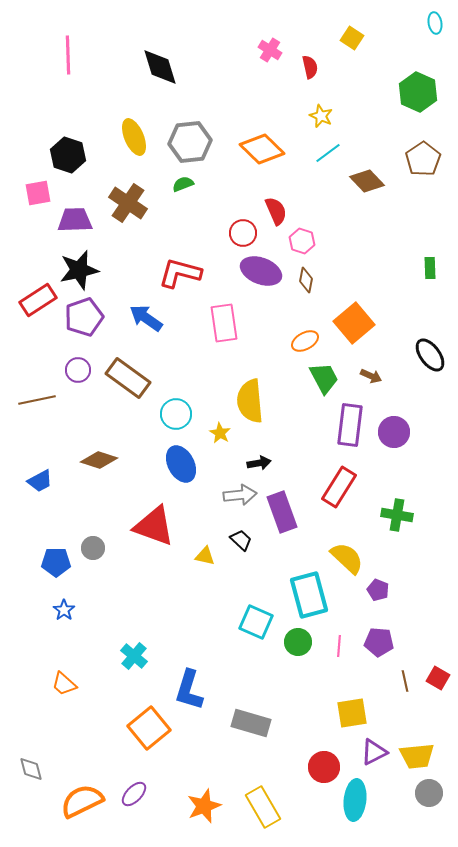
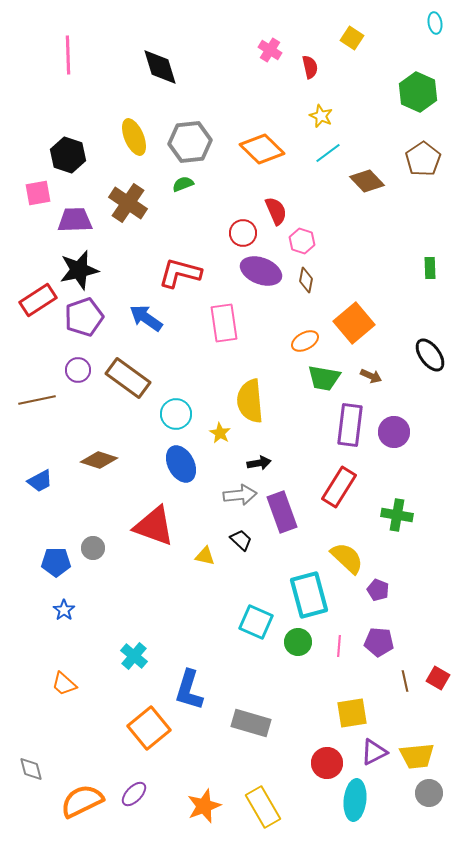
green trapezoid at (324, 378): rotated 128 degrees clockwise
red circle at (324, 767): moved 3 px right, 4 px up
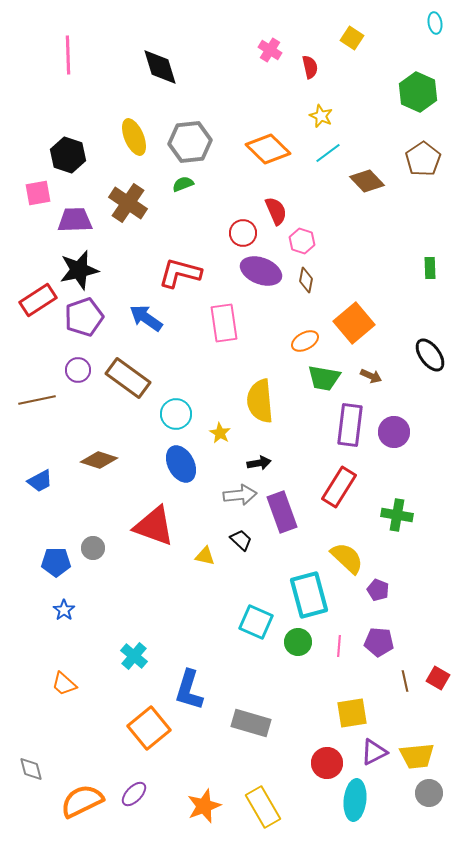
orange diamond at (262, 149): moved 6 px right
yellow semicircle at (250, 401): moved 10 px right
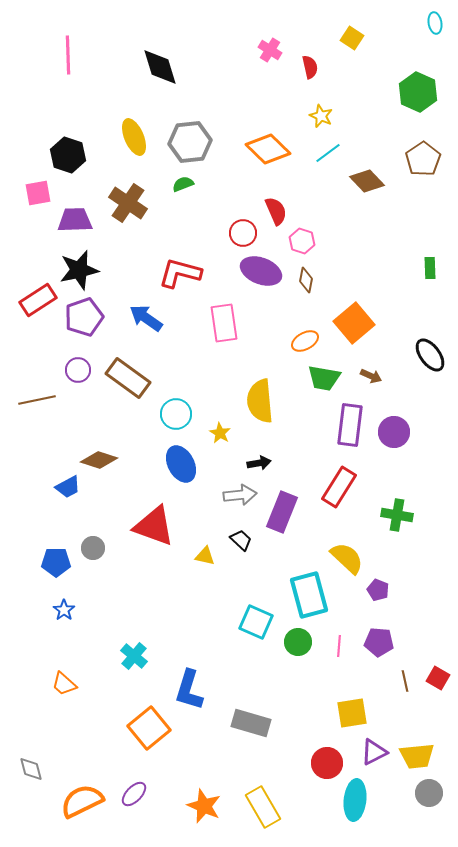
blue trapezoid at (40, 481): moved 28 px right, 6 px down
purple rectangle at (282, 512): rotated 42 degrees clockwise
orange star at (204, 806): rotated 28 degrees counterclockwise
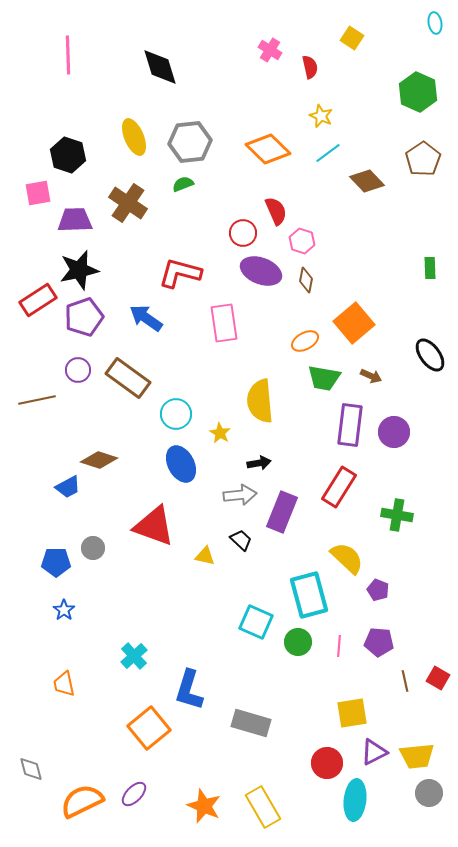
cyan cross at (134, 656): rotated 8 degrees clockwise
orange trapezoid at (64, 684): rotated 36 degrees clockwise
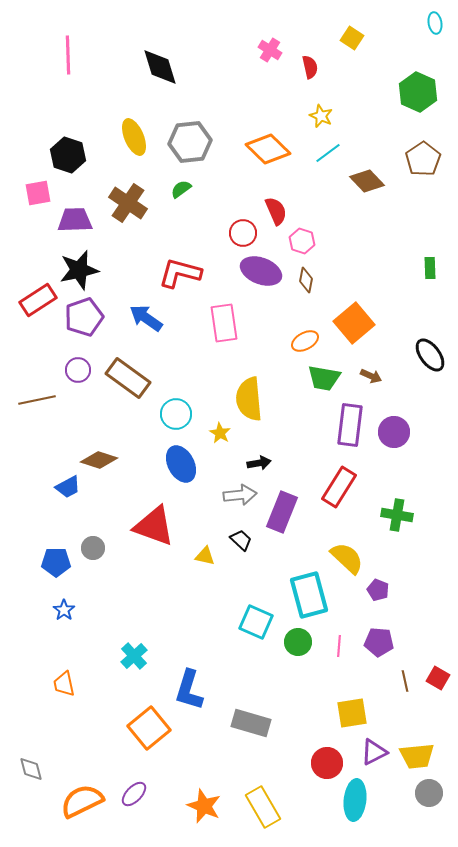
green semicircle at (183, 184): moved 2 px left, 5 px down; rotated 15 degrees counterclockwise
yellow semicircle at (260, 401): moved 11 px left, 2 px up
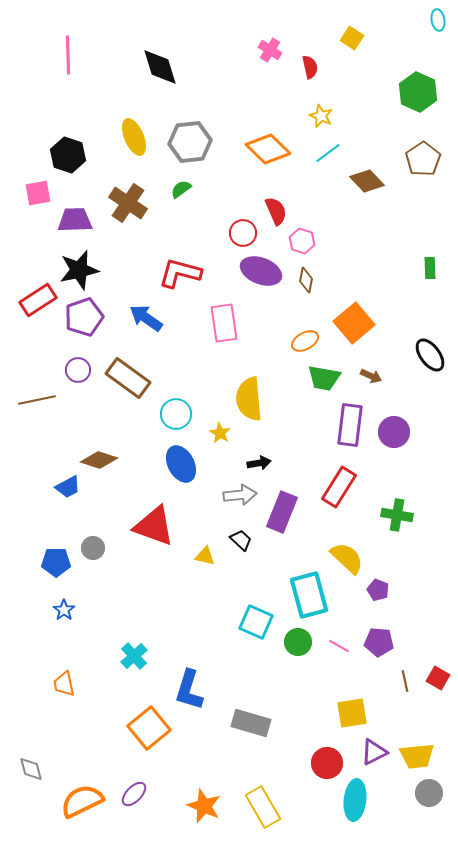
cyan ellipse at (435, 23): moved 3 px right, 3 px up
pink line at (339, 646): rotated 65 degrees counterclockwise
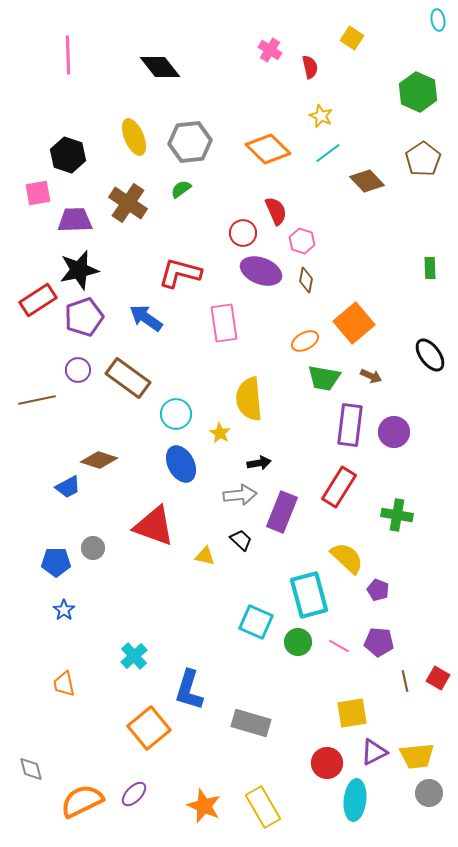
black diamond at (160, 67): rotated 21 degrees counterclockwise
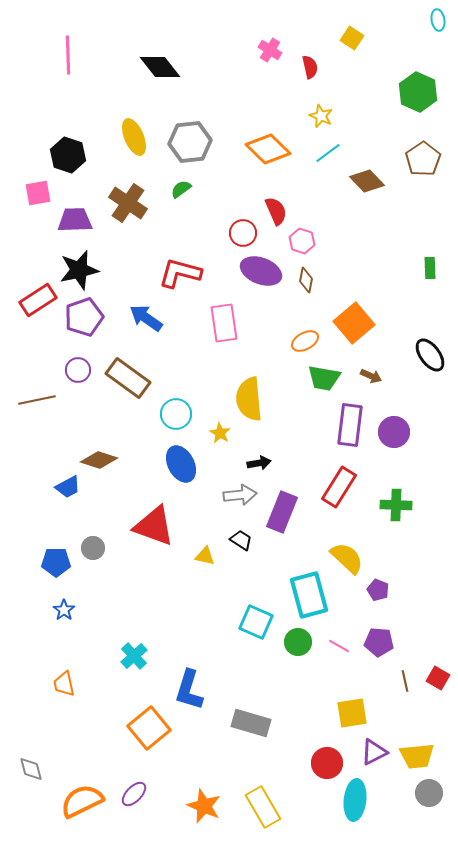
green cross at (397, 515): moved 1 px left, 10 px up; rotated 8 degrees counterclockwise
black trapezoid at (241, 540): rotated 10 degrees counterclockwise
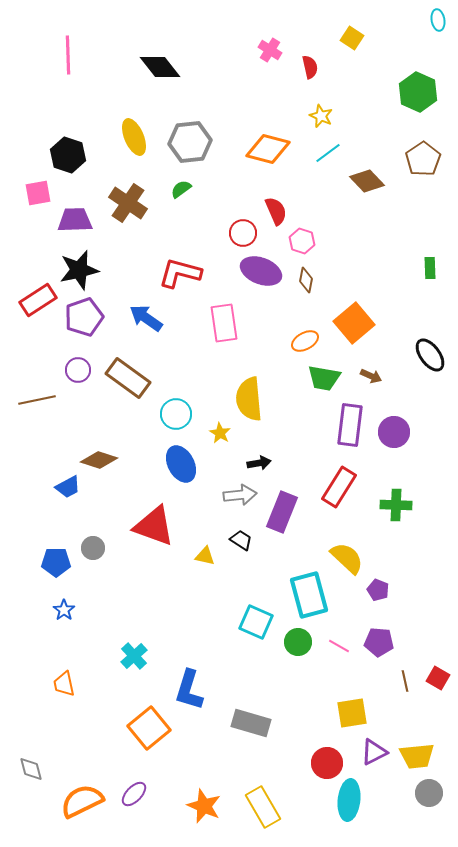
orange diamond at (268, 149): rotated 30 degrees counterclockwise
cyan ellipse at (355, 800): moved 6 px left
